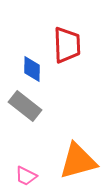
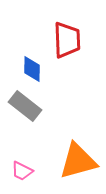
red trapezoid: moved 5 px up
pink trapezoid: moved 4 px left, 5 px up
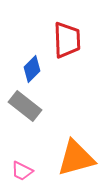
blue diamond: rotated 44 degrees clockwise
orange triangle: moved 2 px left, 3 px up
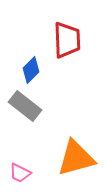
blue diamond: moved 1 px left, 1 px down
pink trapezoid: moved 2 px left, 2 px down
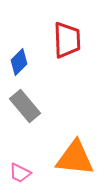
blue diamond: moved 12 px left, 8 px up
gray rectangle: rotated 12 degrees clockwise
orange triangle: moved 1 px left; rotated 21 degrees clockwise
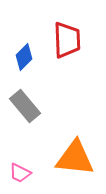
blue diamond: moved 5 px right, 5 px up
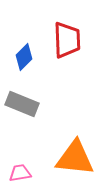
gray rectangle: moved 3 px left, 2 px up; rotated 28 degrees counterclockwise
pink trapezoid: rotated 145 degrees clockwise
